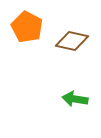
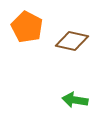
green arrow: moved 1 px down
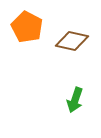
green arrow: rotated 80 degrees counterclockwise
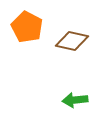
green arrow: rotated 65 degrees clockwise
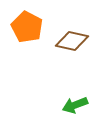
green arrow: moved 5 px down; rotated 15 degrees counterclockwise
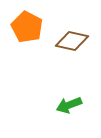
green arrow: moved 6 px left
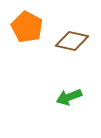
green arrow: moved 8 px up
